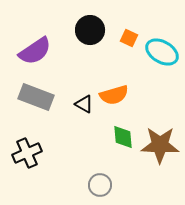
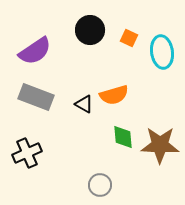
cyan ellipse: rotated 52 degrees clockwise
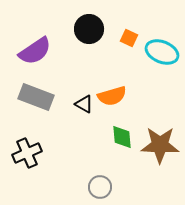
black circle: moved 1 px left, 1 px up
cyan ellipse: rotated 60 degrees counterclockwise
orange semicircle: moved 2 px left, 1 px down
green diamond: moved 1 px left
gray circle: moved 2 px down
